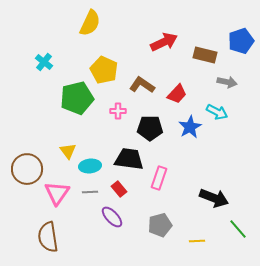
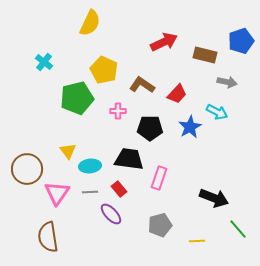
purple ellipse: moved 1 px left, 3 px up
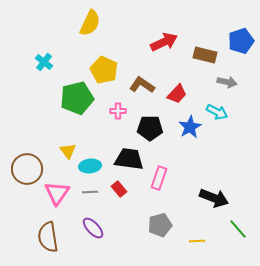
purple ellipse: moved 18 px left, 14 px down
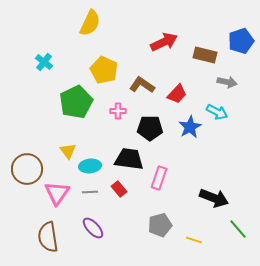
green pentagon: moved 1 px left, 4 px down; rotated 12 degrees counterclockwise
yellow line: moved 3 px left, 1 px up; rotated 21 degrees clockwise
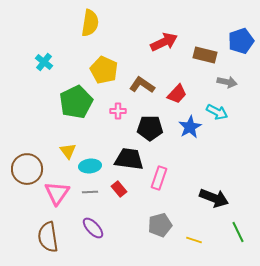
yellow semicircle: rotated 16 degrees counterclockwise
green line: moved 3 px down; rotated 15 degrees clockwise
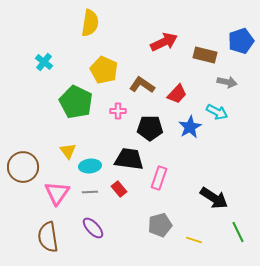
green pentagon: rotated 20 degrees counterclockwise
brown circle: moved 4 px left, 2 px up
black arrow: rotated 12 degrees clockwise
